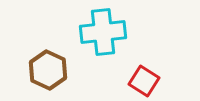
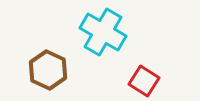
cyan cross: rotated 36 degrees clockwise
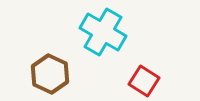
brown hexagon: moved 2 px right, 4 px down
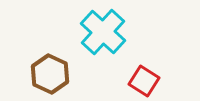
cyan cross: rotated 12 degrees clockwise
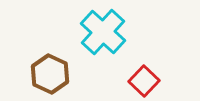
red square: rotated 12 degrees clockwise
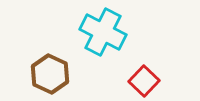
cyan cross: rotated 15 degrees counterclockwise
